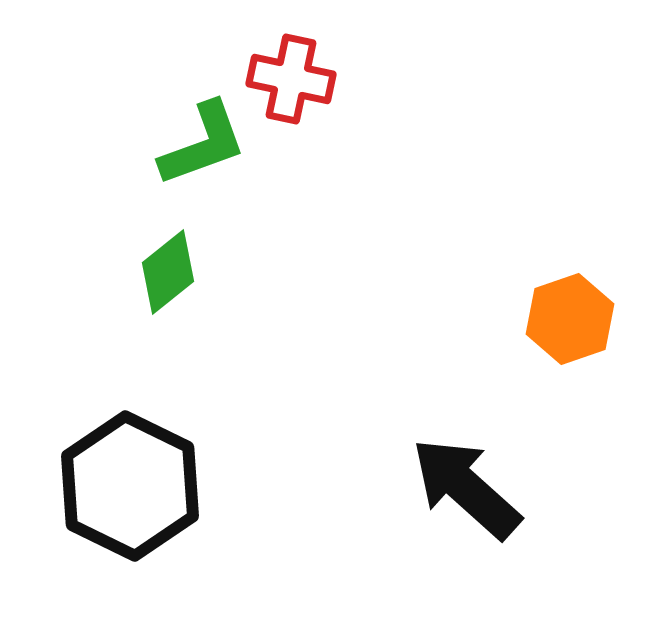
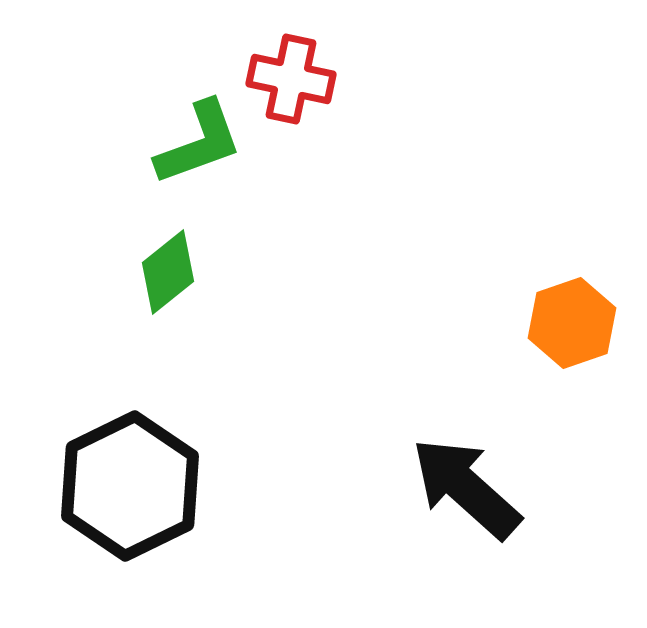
green L-shape: moved 4 px left, 1 px up
orange hexagon: moved 2 px right, 4 px down
black hexagon: rotated 8 degrees clockwise
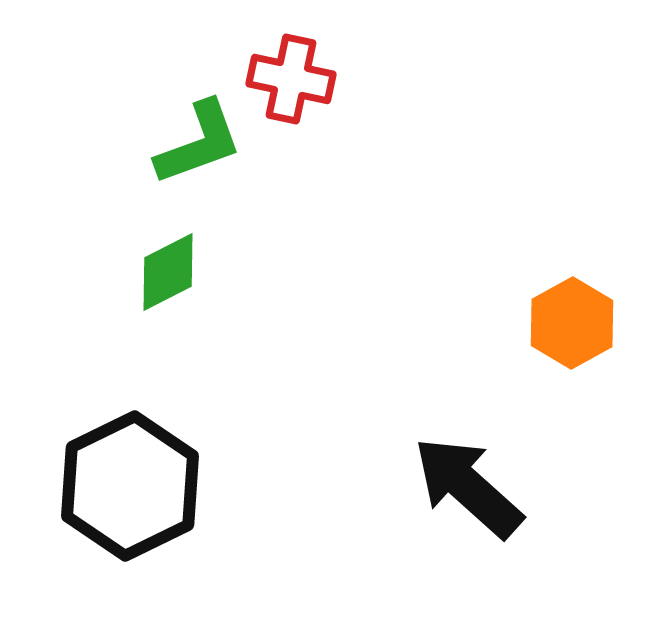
green diamond: rotated 12 degrees clockwise
orange hexagon: rotated 10 degrees counterclockwise
black arrow: moved 2 px right, 1 px up
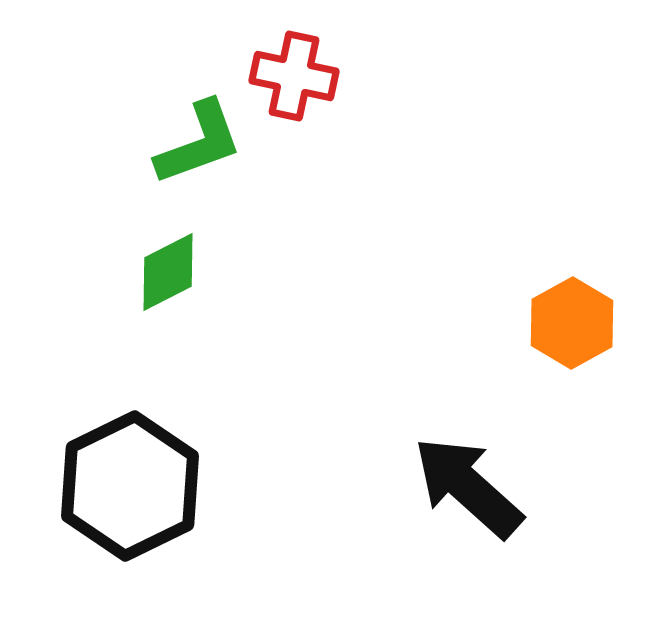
red cross: moved 3 px right, 3 px up
